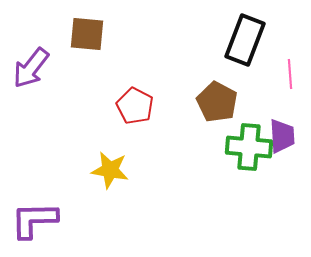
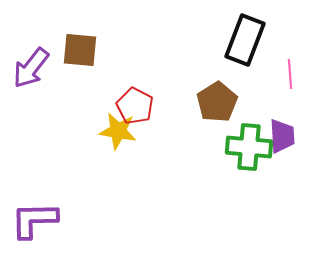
brown square: moved 7 px left, 16 px down
brown pentagon: rotated 12 degrees clockwise
yellow star: moved 8 px right, 39 px up
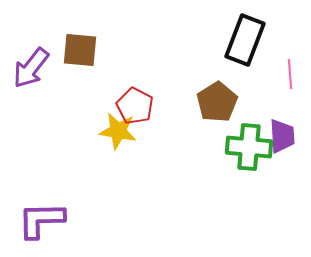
purple L-shape: moved 7 px right
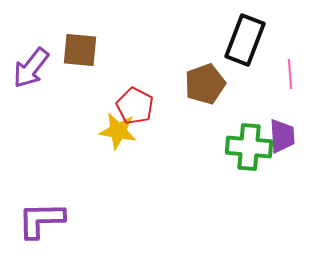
brown pentagon: moved 12 px left, 18 px up; rotated 12 degrees clockwise
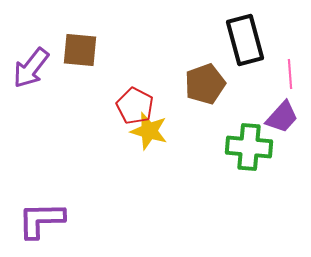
black rectangle: rotated 36 degrees counterclockwise
yellow star: moved 31 px right; rotated 6 degrees clockwise
purple trapezoid: moved 19 px up; rotated 45 degrees clockwise
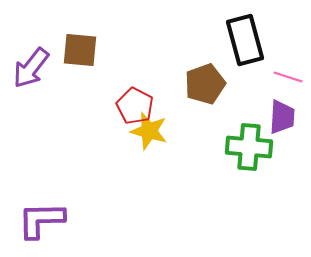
pink line: moved 2 px left, 3 px down; rotated 68 degrees counterclockwise
purple trapezoid: rotated 39 degrees counterclockwise
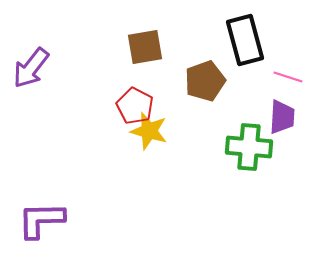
brown square: moved 65 px right, 3 px up; rotated 15 degrees counterclockwise
brown pentagon: moved 3 px up
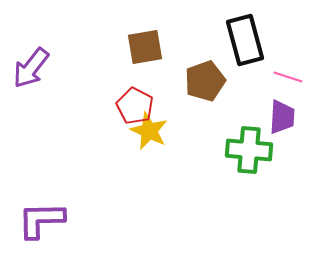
yellow star: rotated 9 degrees clockwise
green cross: moved 3 px down
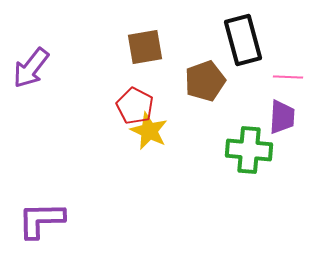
black rectangle: moved 2 px left
pink line: rotated 16 degrees counterclockwise
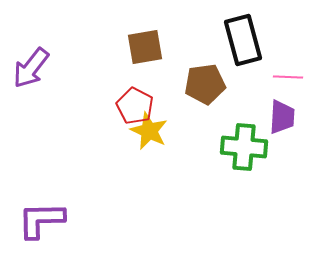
brown pentagon: moved 3 px down; rotated 12 degrees clockwise
green cross: moved 5 px left, 3 px up
